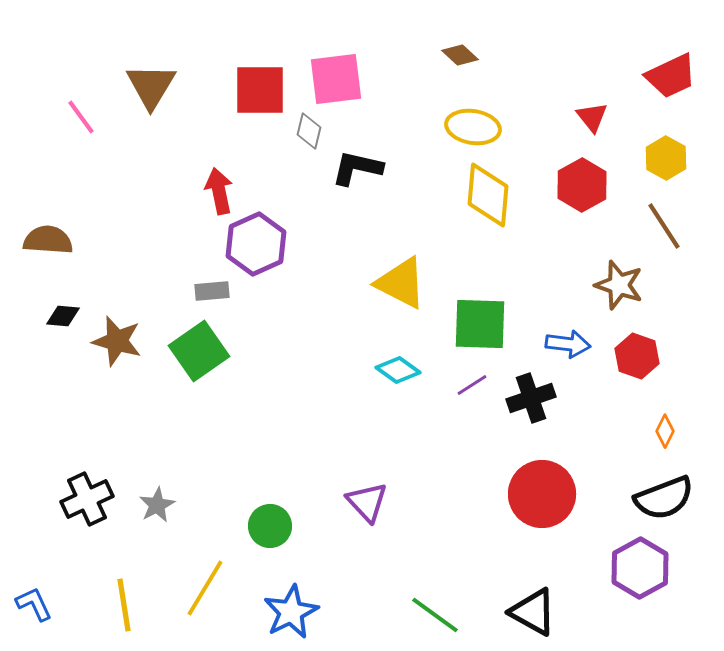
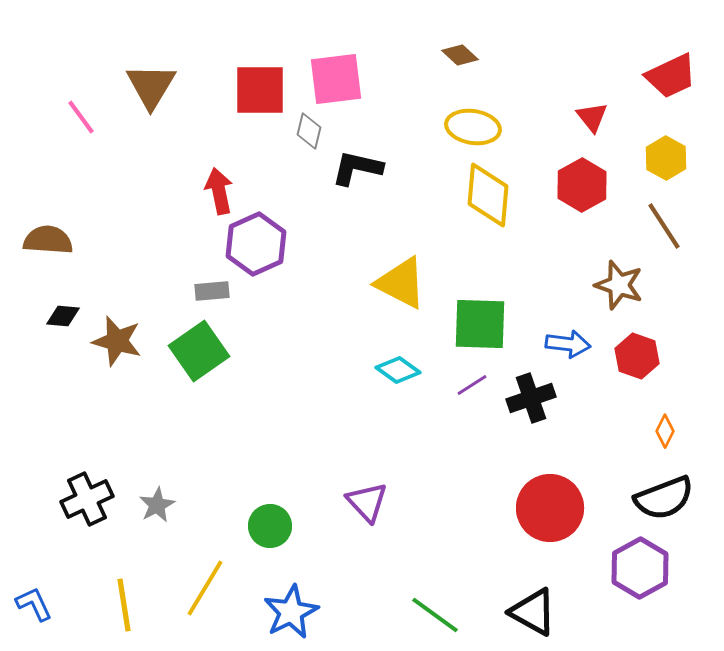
red circle at (542, 494): moved 8 px right, 14 px down
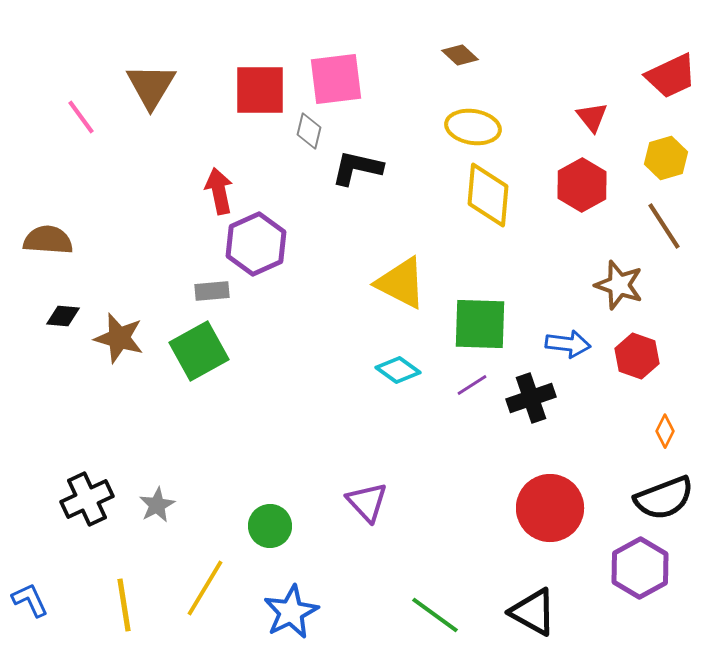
yellow hexagon at (666, 158): rotated 15 degrees clockwise
brown star at (117, 341): moved 2 px right, 3 px up
green square at (199, 351): rotated 6 degrees clockwise
blue L-shape at (34, 604): moved 4 px left, 4 px up
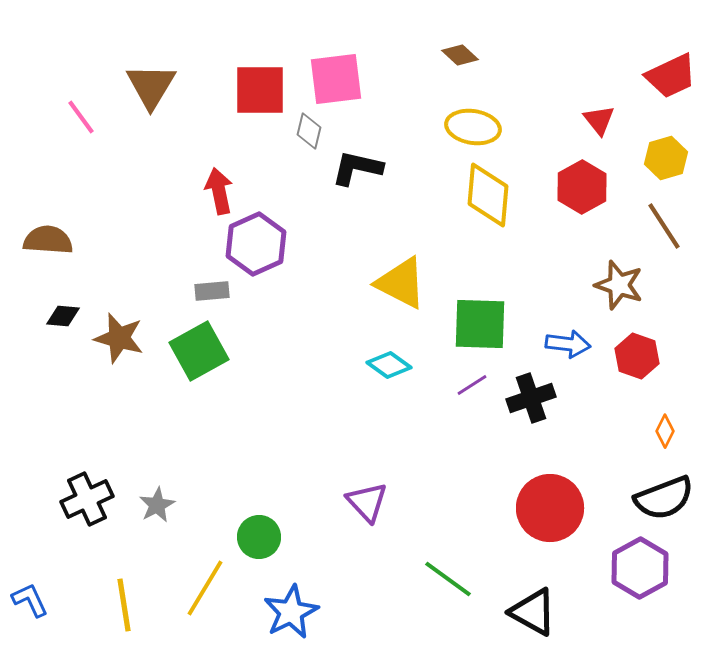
red triangle at (592, 117): moved 7 px right, 3 px down
red hexagon at (582, 185): moved 2 px down
cyan diamond at (398, 370): moved 9 px left, 5 px up
green circle at (270, 526): moved 11 px left, 11 px down
green line at (435, 615): moved 13 px right, 36 px up
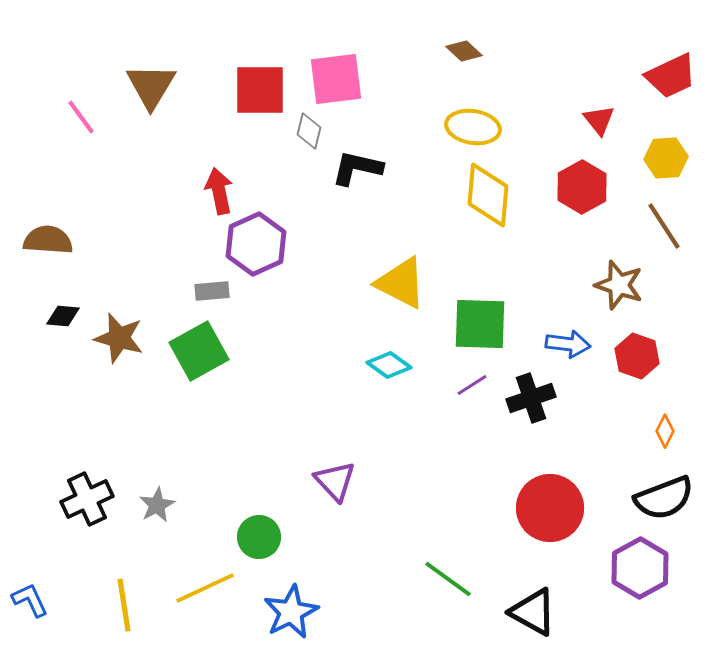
brown diamond at (460, 55): moved 4 px right, 4 px up
yellow hexagon at (666, 158): rotated 12 degrees clockwise
purple triangle at (367, 502): moved 32 px left, 21 px up
yellow line at (205, 588): rotated 34 degrees clockwise
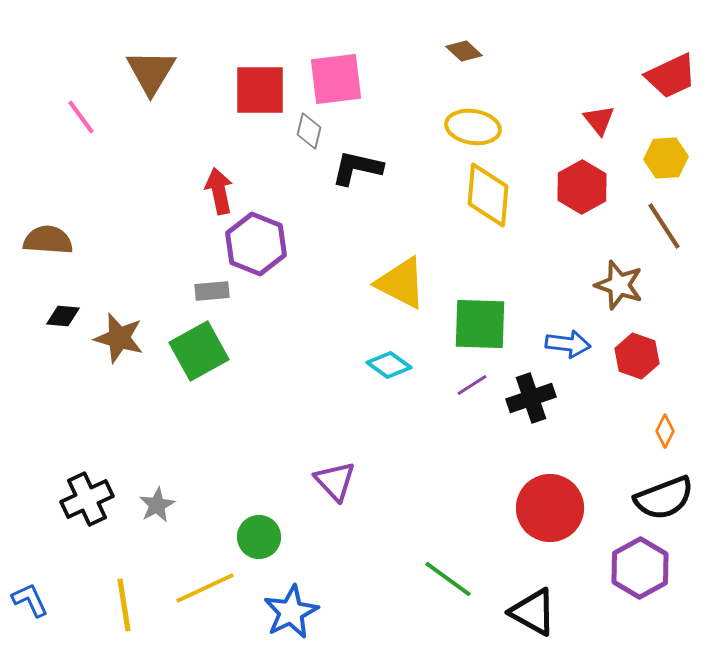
brown triangle at (151, 86): moved 14 px up
purple hexagon at (256, 244): rotated 14 degrees counterclockwise
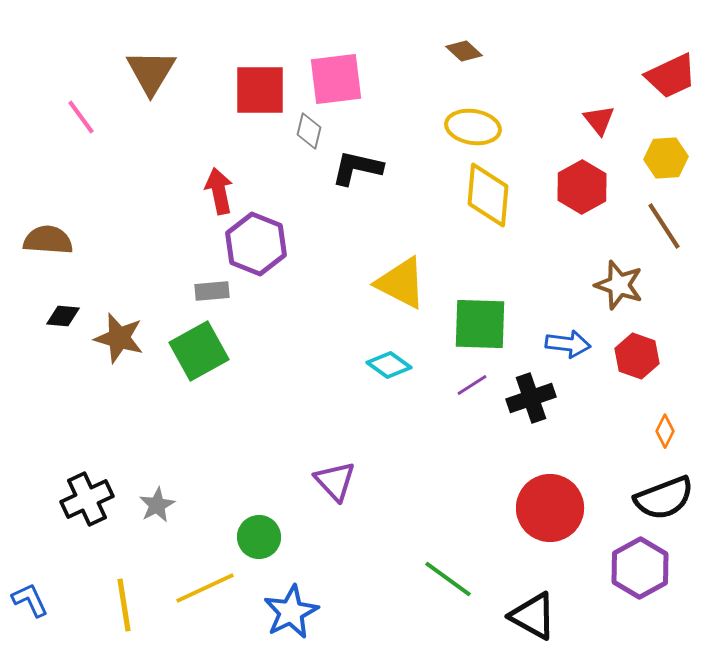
black triangle at (533, 612): moved 4 px down
